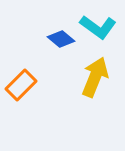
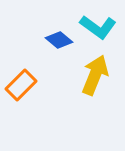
blue diamond: moved 2 px left, 1 px down
yellow arrow: moved 2 px up
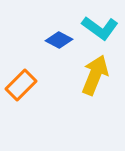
cyan L-shape: moved 2 px right, 1 px down
blue diamond: rotated 12 degrees counterclockwise
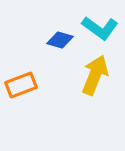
blue diamond: moved 1 px right; rotated 12 degrees counterclockwise
orange rectangle: rotated 24 degrees clockwise
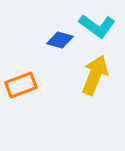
cyan L-shape: moved 3 px left, 2 px up
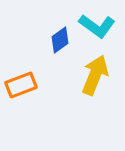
blue diamond: rotated 52 degrees counterclockwise
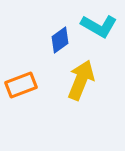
cyan L-shape: moved 2 px right; rotated 6 degrees counterclockwise
yellow arrow: moved 14 px left, 5 px down
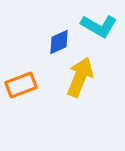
blue diamond: moved 1 px left, 2 px down; rotated 12 degrees clockwise
yellow arrow: moved 1 px left, 3 px up
